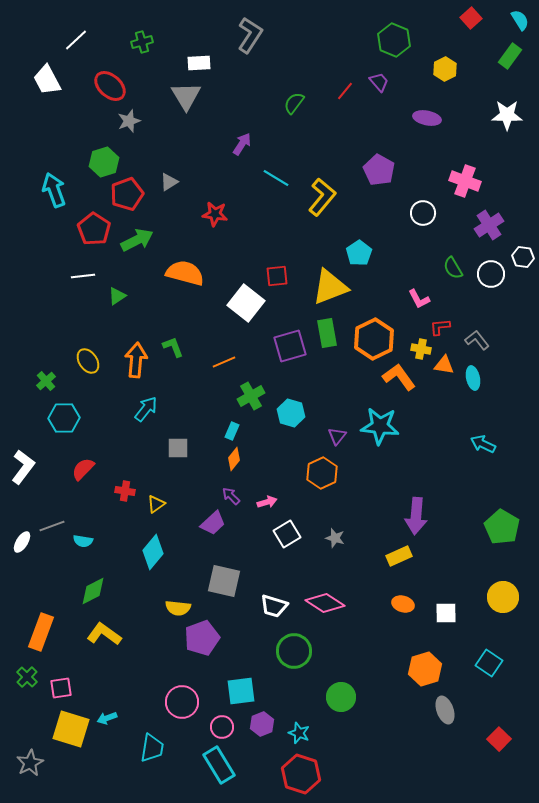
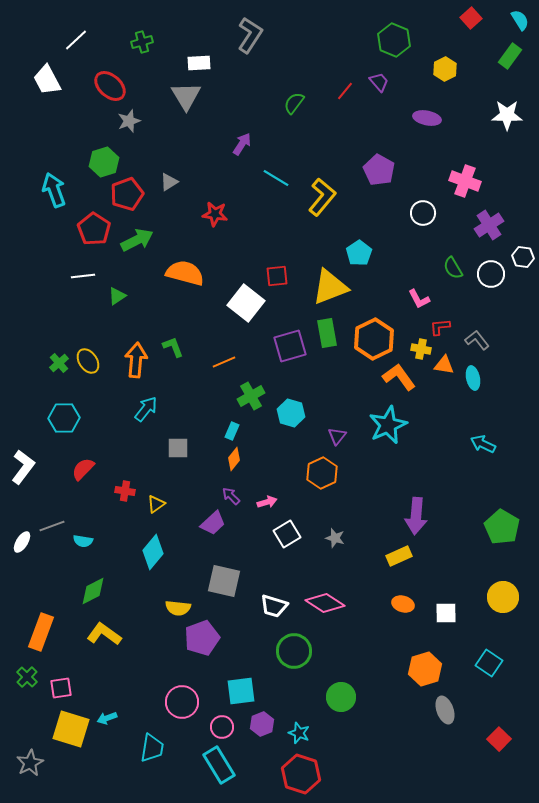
green cross at (46, 381): moved 13 px right, 18 px up
cyan star at (380, 426): moved 8 px right, 1 px up; rotated 30 degrees counterclockwise
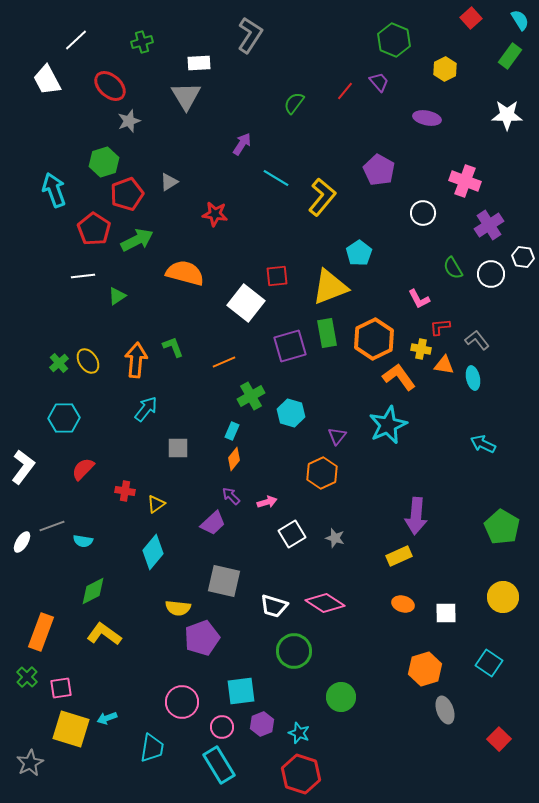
white square at (287, 534): moved 5 px right
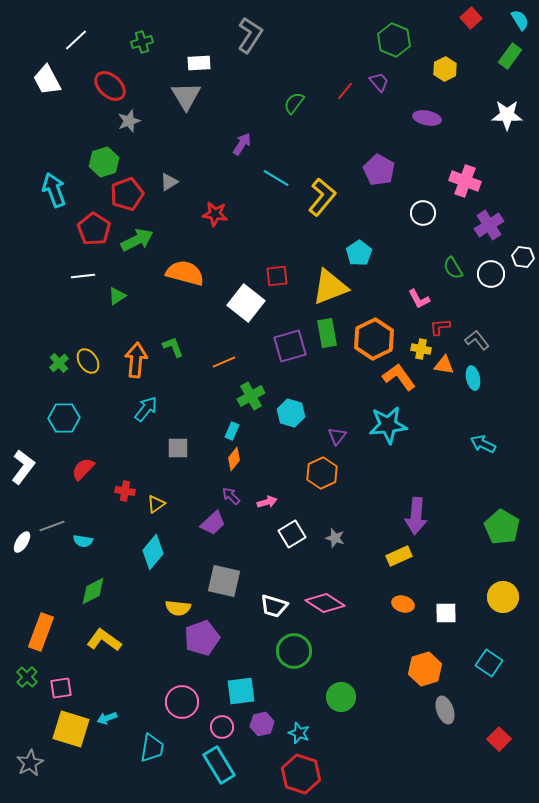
cyan star at (388, 425): rotated 18 degrees clockwise
yellow L-shape at (104, 634): moved 6 px down
purple hexagon at (262, 724): rotated 10 degrees clockwise
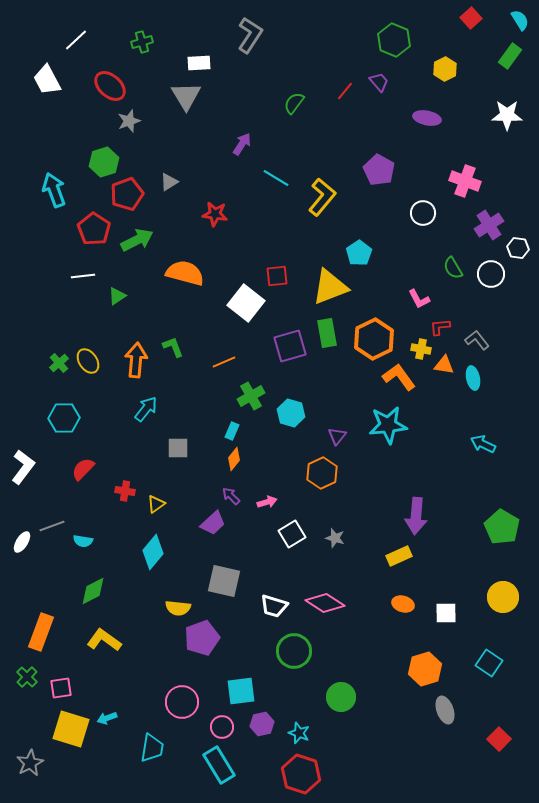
white hexagon at (523, 257): moved 5 px left, 9 px up
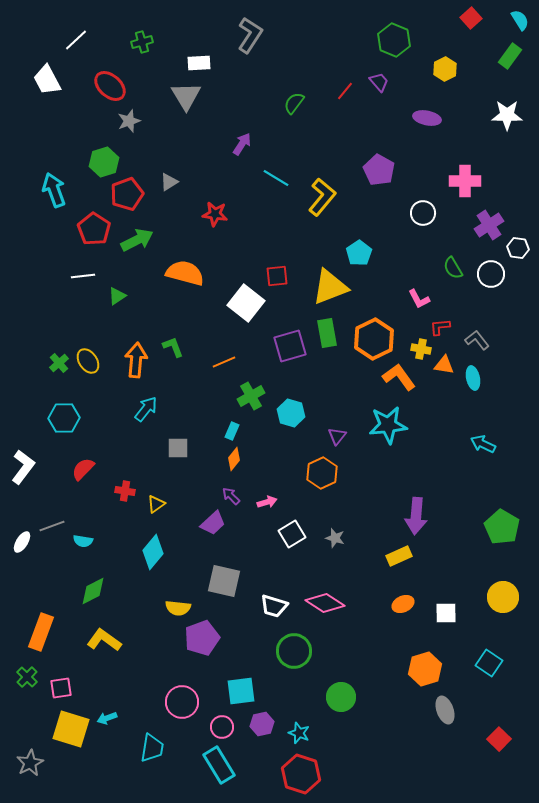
pink cross at (465, 181): rotated 20 degrees counterclockwise
orange ellipse at (403, 604): rotated 40 degrees counterclockwise
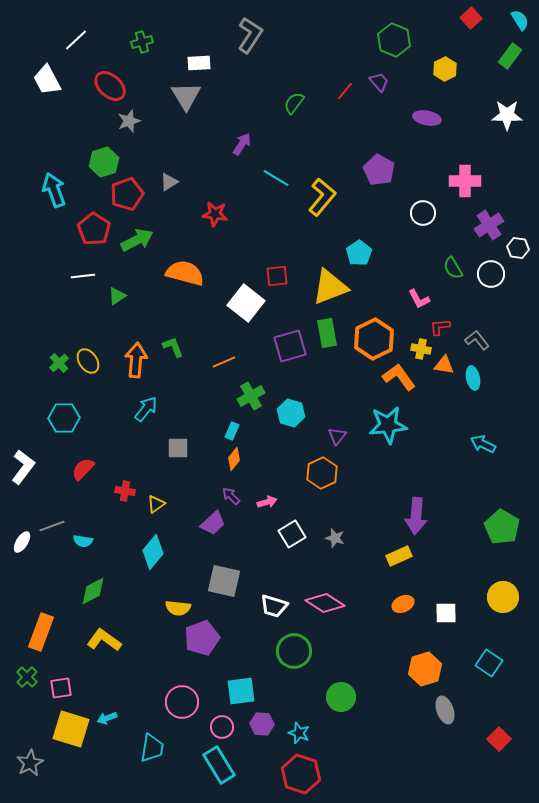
purple hexagon at (262, 724): rotated 15 degrees clockwise
